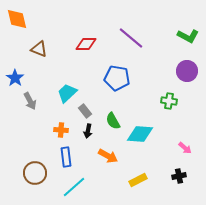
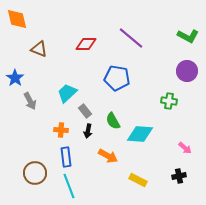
yellow rectangle: rotated 54 degrees clockwise
cyan line: moved 5 px left, 1 px up; rotated 70 degrees counterclockwise
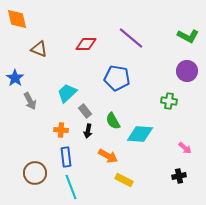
yellow rectangle: moved 14 px left
cyan line: moved 2 px right, 1 px down
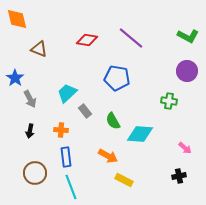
red diamond: moved 1 px right, 4 px up; rotated 10 degrees clockwise
gray arrow: moved 2 px up
black arrow: moved 58 px left
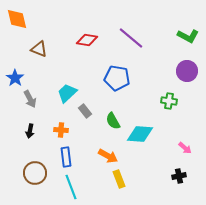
yellow rectangle: moved 5 px left, 1 px up; rotated 42 degrees clockwise
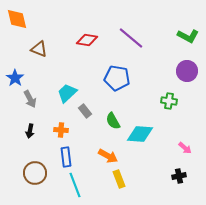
cyan line: moved 4 px right, 2 px up
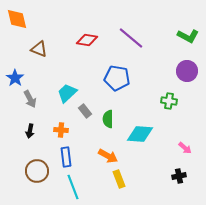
green semicircle: moved 5 px left, 2 px up; rotated 30 degrees clockwise
brown circle: moved 2 px right, 2 px up
cyan line: moved 2 px left, 2 px down
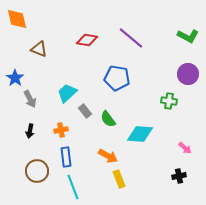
purple circle: moved 1 px right, 3 px down
green semicircle: rotated 36 degrees counterclockwise
orange cross: rotated 16 degrees counterclockwise
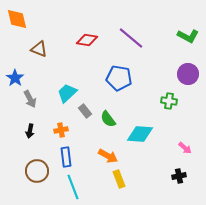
blue pentagon: moved 2 px right
